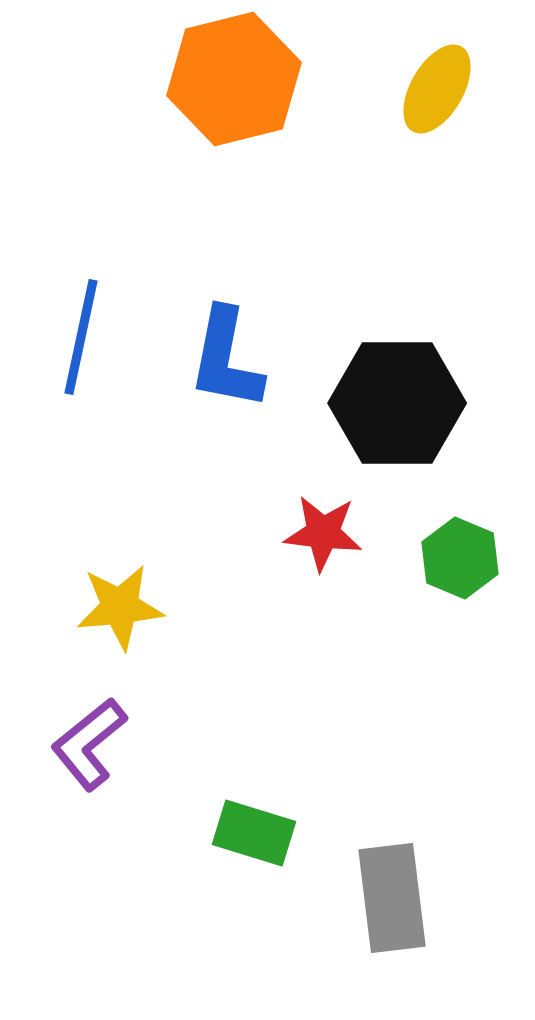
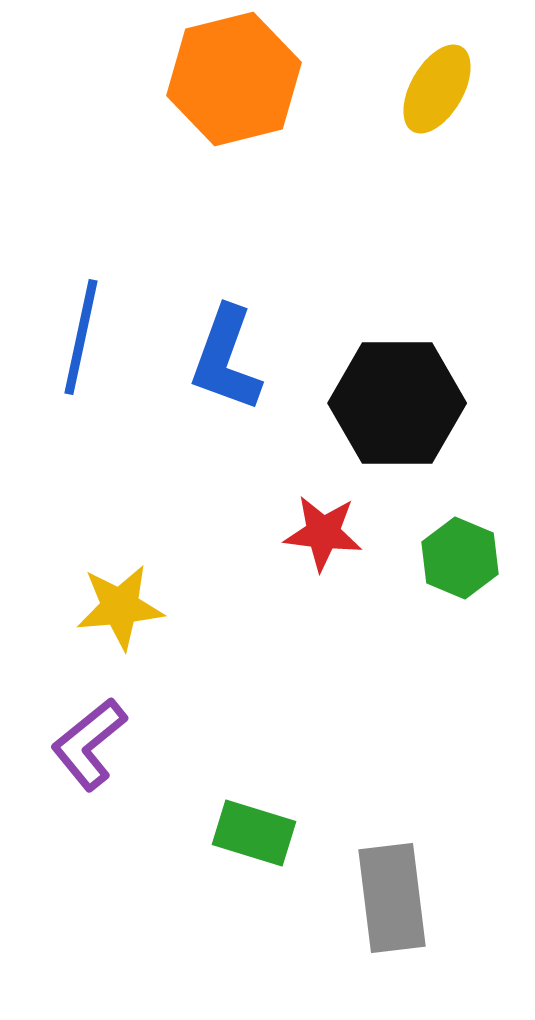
blue L-shape: rotated 9 degrees clockwise
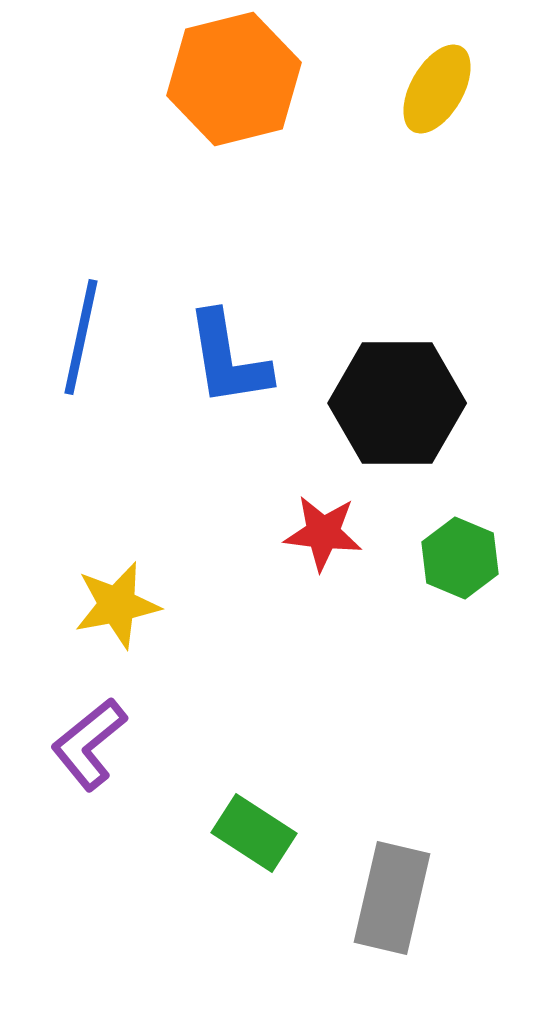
blue L-shape: moved 2 px right; rotated 29 degrees counterclockwise
yellow star: moved 3 px left, 2 px up; rotated 6 degrees counterclockwise
green rectangle: rotated 16 degrees clockwise
gray rectangle: rotated 20 degrees clockwise
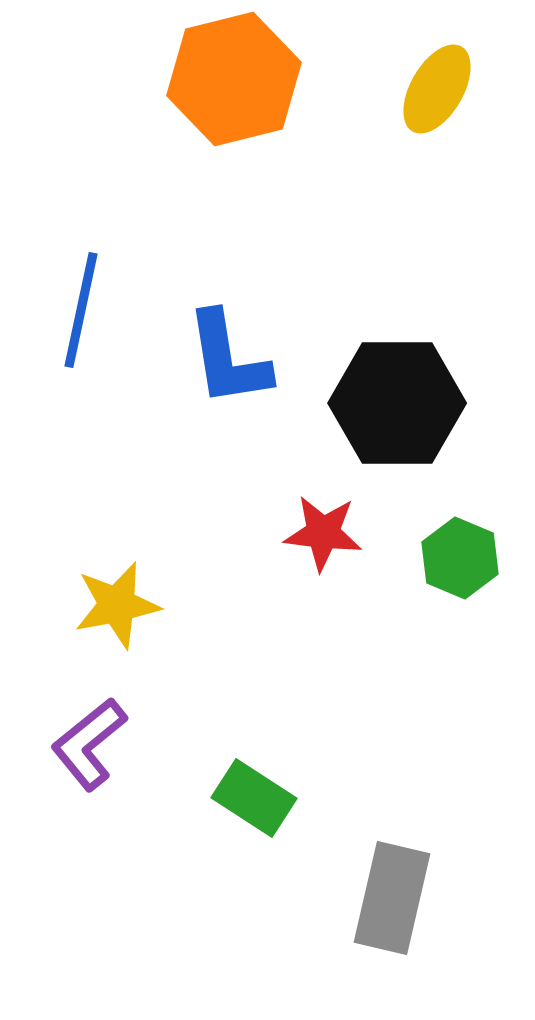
blue line: moved 27 px up
green rectangle: moved 35 px up
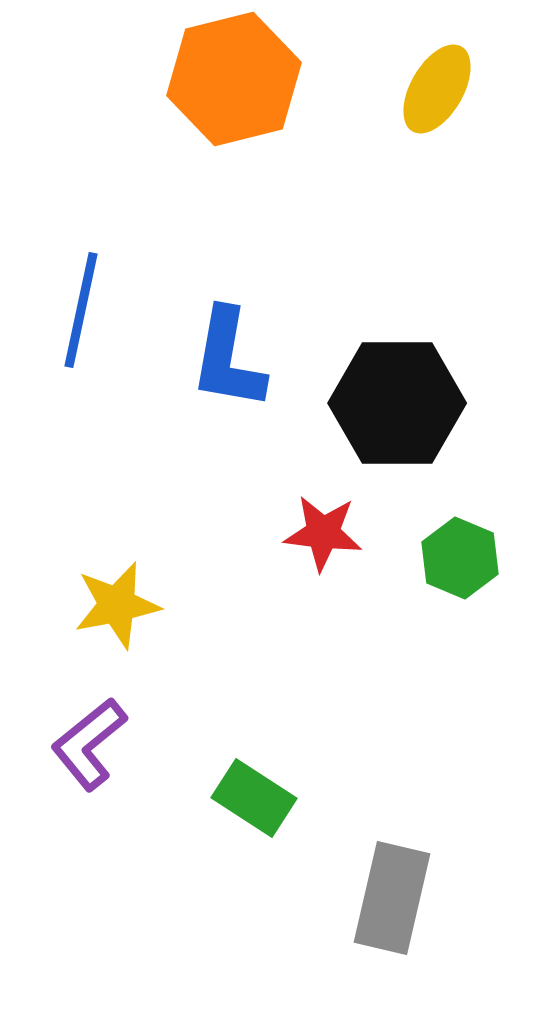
blue L-shape: rotated 19 degrees clockwise
